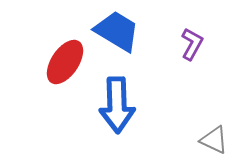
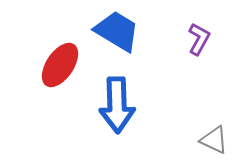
purple L-shape: moved 7 px right, 5 px up
red ellipse: moved 5 px left, 3 px down
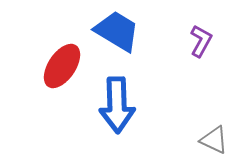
purple L-shape: moved 2 px right, 2 px down
red ellipse: moved 2 px right, 1 px down
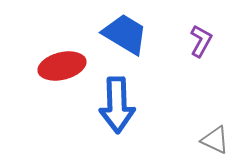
blue trapezoid: moved 8 px right, 3 px down
red ellipse: rotated 42 degrees clockwise
gray triangle: moved 1 px right
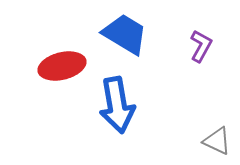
purple L-shape: moved 5 px down
blue arrow: rotated 8 degrees counterclockwise
gray triangle: moved 2 px right, 1 px down
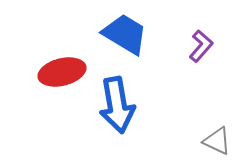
purple L-shape: rotated 12 degrees clockwise
red ellipse: moved 6 px down
